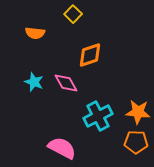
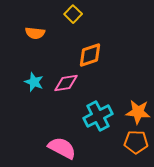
pink diamond: rotated 70 degrees counterclockwise
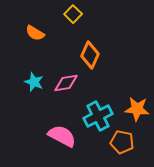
orange semicircle: rotated 24 degrees clockwise
orange diamond: rotated 48 degrees counterclockwise
orange star: moved 1 px left, 3 px up
orange pentagon: moved 14 px left; rotated 10 degrees clockwise
pink semicircle: moved 12 px up
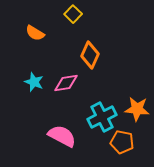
cyan cross: moved 4 px right, 1 px down
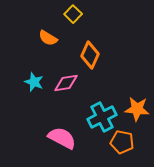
orange semicircle: moved 13 px right, 5 px down
pink semicircle: moved 2 px down
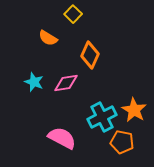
orange star: moved 3 px left, 1 px down; rotated 25 degrees clockwise
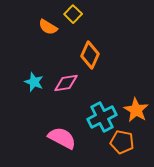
orange semicircle: moved 11 px up
orange star: moved 2 px right
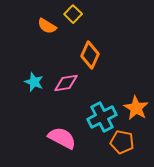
orange semicircle: moved 1 px left, 1 px up
orange star: moved 2 px up
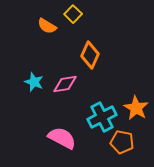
pink diamond: moved 1 px left, 1 px down
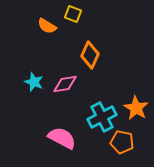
yellow square: rotated 24 degrees counterclockwise
